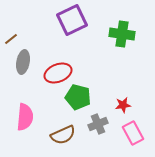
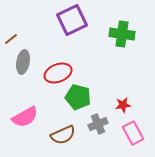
pink semicircle: rotated 56 degrees clockwise
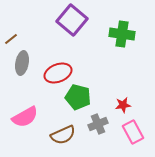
purple square: rotated 24 degrees counterclockwise
gray ellipse: moved 1 px left, 1 px down
pink rectangle: moved 1 px up
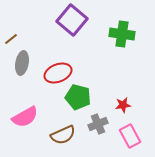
pink rectangle: moved 3 px left, 4 px down
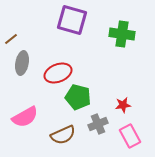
purple square: rotated 24 degrees counterclockwise
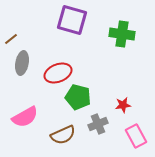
pink rectangle: moved 6 px right
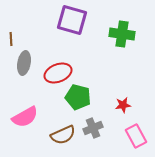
brown line: rotated 56 degrees counterclockwise
gray ellipse: moved 2 px right
gray cross: moved 5 px left, 4 px down
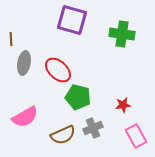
red ellipse: moved 3 px up; rotated 64 degrees clockwise
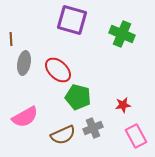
green cross: rotated 15 degrees clockwise
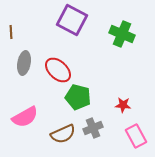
purple square: rotated 12 degrees clockwise
brown line: moved 7 px up
red star: rotated 14 degrees clockwise
brown semicircle: moved 1 px up
